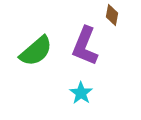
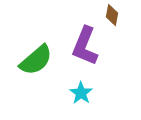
green semicircle: moved 9 px down
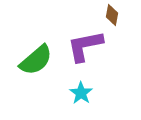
purple L-shape: rotated 57 degrees clockwise
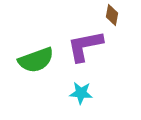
green semicircle: rotated 21 degrees clockwise
cyan star: rotated 30 degrees counterclockwise
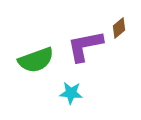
brown diamond: moved 7 px right, 13 px down; rotated 40 degrees clockwise
cyan star: moved 10 px left
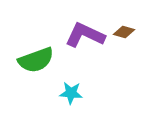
brown diamond: moved 5 px right, 4 px down; rotated 55 degrees clockwise
purple L-shape: moved 11 px up; rotated 36 degrees clockwise
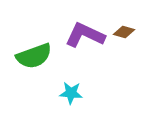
green semicircle: moved 2 px left, 4 px up
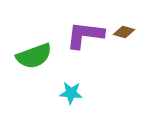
purple L-shape: rotated 18 degrees counterclockwise
